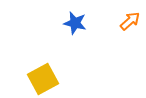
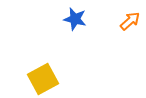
blue star: moved 4 px up
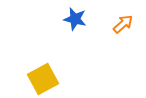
orange arrow: moved 7 px left, 3 px down
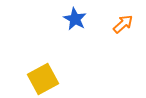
blue star: rotated 15 degrees clockwise
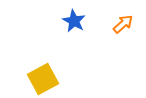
blue star: moved 1 px left, 2 px down
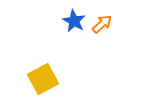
orange arrow: moved 21 px left
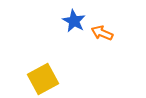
orange arrow: moved 9 px down; rotated 115 degrees counterclockwise
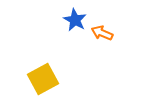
blue star: moved 1 px right, 1 px up
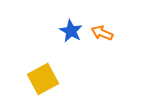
blue star: moved 4 px left, 11 px down
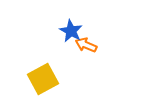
orange arrow: moved 16 px left, 12 px down
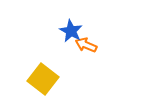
yellow square: rotated 24 degrees counterclockwise
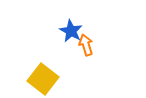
orange arrow: rotated 50 degrees clockwise
